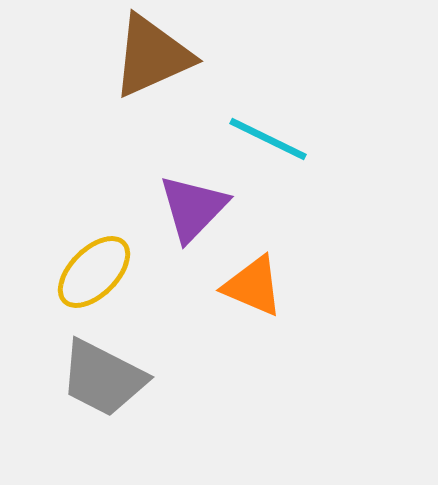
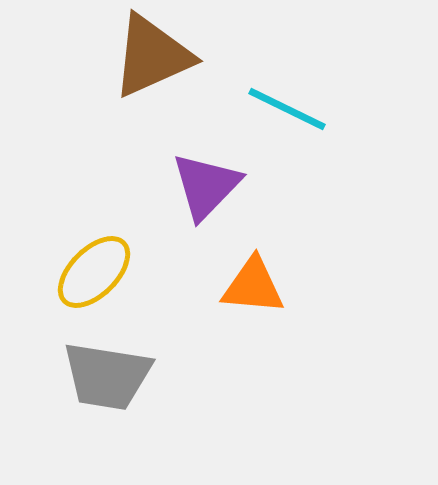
cyan line: moved 19 px right, 30 px up
purple triangle: moved 13 px right, 22 px up
orange triangle: rotated 18 degrees counterclockwise
gray trapezoid: moved 4 px right, 2 px up; rotated 18 degrees counterclockwise
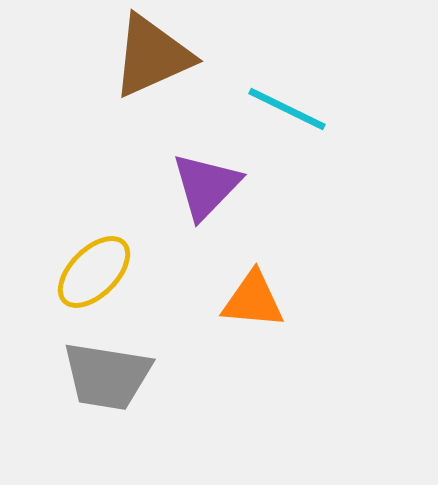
orange triangle: moved 14 px down
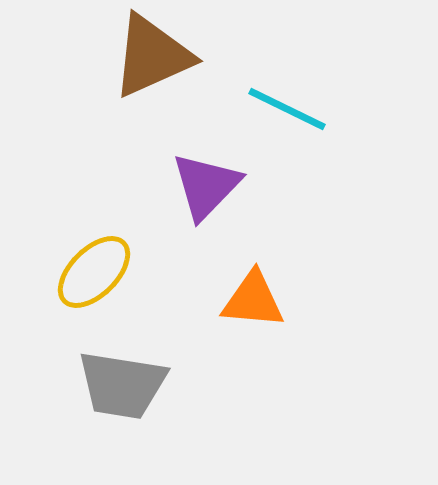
gray trapezoid: moved 15 px right, 9 px down
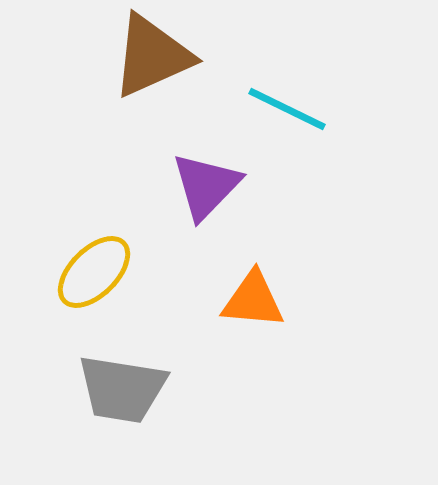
gray trapezoid: moved 4 px down
